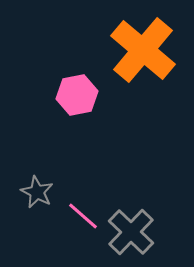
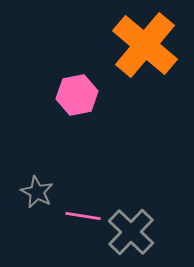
orange cross: moved 2 px right, 5 px up
pink line: rotated 32 degrees counterclockwise
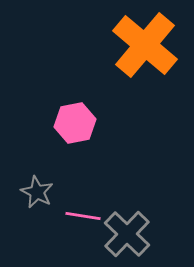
pink hexagon: moved 2 px left, 28 px down
gray cross: moved 4 px left, 2 px down
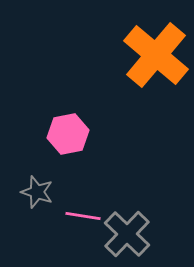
orange cross: moved 11 px right, 10 px down
pink hexagon: moved 7 px left, 11 px down
gray star: rotated 8 degrees counterclockwise
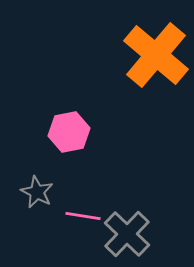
pink hexagon: moved 1 px right, 2 px up
gray star: rotated 8 degrees clockwise
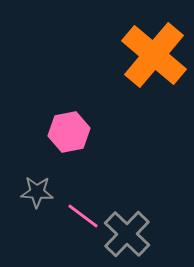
orange cross: moved 2 px left
gray star: rotated 24 degrees counterclockwise
pink line: rotated 28 degrees clockwise
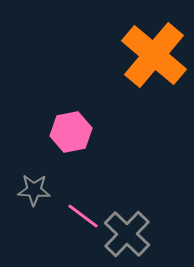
pink hexagon: moved 2 px right
gray star: moved 3 px left, 2 px up
